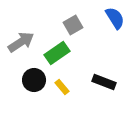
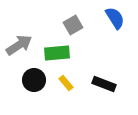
gray arrow: moved 2 px left, 3 px down
green rectangle: rotated 30 degrees clockwise
black rectangle: moved 2 px down
yellow rectangle: moved 4 px right, 4 px up
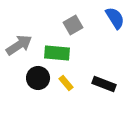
green rectangle: rotated 10 degrees clockwise
black circle: moved 4 px right, 2 px up
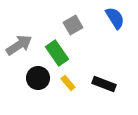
green rectangle: rotated 50 degrees clockwise
yellow rectangle: moved 2 px right
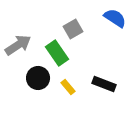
blue semicircle: rotated 25 degrees counterclockwise
gray square: moved 4 px down
gray arrow: moved 1 px left
yellow rectangle: moved 4 px down
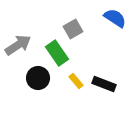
yellow rectangle: moved 8 px right, 6 px up
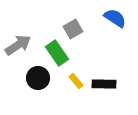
black rectangle: rotated 20 degrees counterclockwise
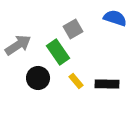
blue semicircle: rotated 15 degrees counterclockwise
green rectangle: moved 1 px right, 1 px up
black rectangle: moved 3 px right
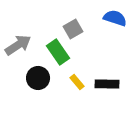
yellow rectangle: moved 1 px right, 1 px down
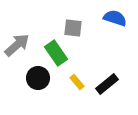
gray square: moved 1 px up; rotated 36 degrees clockwise
gray arrow: moved 1 px left; rotated 8 degrees counterclockwise
green rectangle: moved 2 px left, 1 px down
black rectangle: rotated 40 degrees counterclockwise
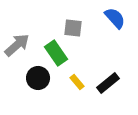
blue semicircle: rotated 30 degrees clockwise
black rectangle: moved 1 px right, 1 px up
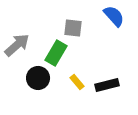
blue semicircle: moved 1 px left, 2 px up
green rectangle: rotated 65 degrees clockwise
black rectangle: moved 1 px left, 2 px down; rotated 25 degrees clockwise
